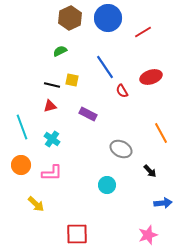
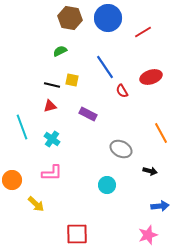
brown hexagon: rotated 25 degrees counterclockwise
orange circle: moved 9 px left, 15 px down
black arrow: rotated 32 degrees counterclockwise
blue arrow: moved 3 px left, 3 px down
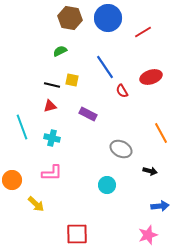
cyan cross: moved 1 px up; rotated 21 degrees counterclockwise
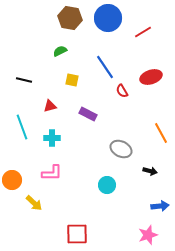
black line: moved 28 px left, 5 px up
cyan cross: rotated 14 degrees counterclockwise
yellow arrow: moved 2 px left, 1 px up
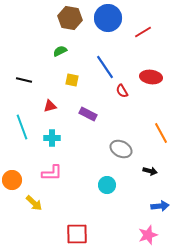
red ellipse: rotated 25 degrees clockwise
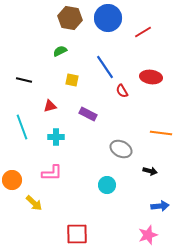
orange line: rotated 55 degrees counterclockwise
cyan cross: moved 4 px right, 1 px up
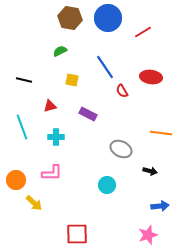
orange circle: moved 4 px right
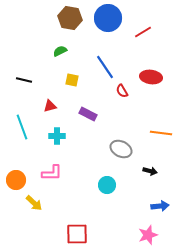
cyan cross: moved 1 px right, 1 px up
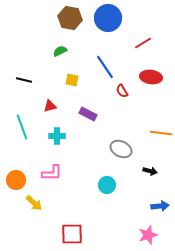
red line: moved 11 px down
red square: moved 5 px left
